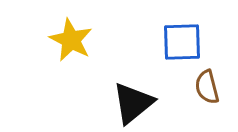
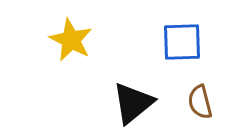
brown semicircle: moved 7 px left, 15 px down
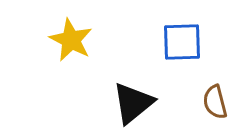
brown semicircle: moved 15 px right
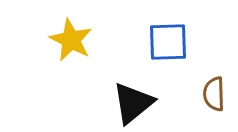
blue square: moved 14 px left
brown semicircle: moved 1 px left, 8 px up; rotated 12 degrees clockwise
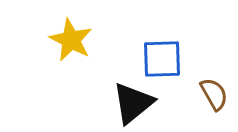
blue square: moved 6 px left, 17 px down
brown semicircle: rotated 152 degrees clockwise
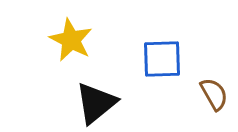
black triangle: moved 37 px left
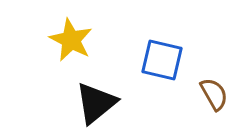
blue square: moved 1 px down; rotated 15 degrees clockwise
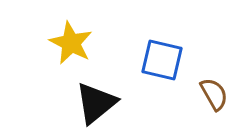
yellow star: moved 3 px down
